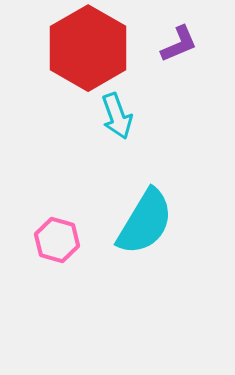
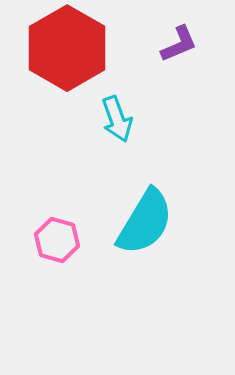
red hexagon: moved 21 px left
cyan arrow: moved 3 px down
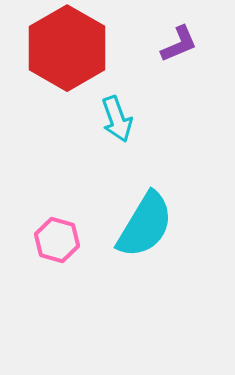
cyan semicircle: moved 3 px down
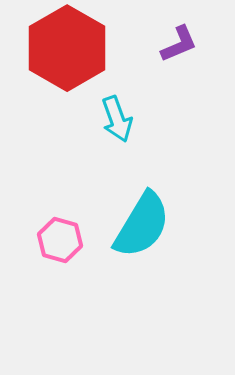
cyan semicircle: moved 3 px left
pink hexagon: moved 3 px right
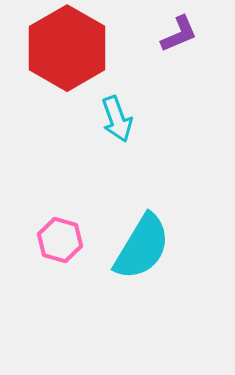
purple L-shape: moved 10 px up
cyan semicircle: moved 22 px down
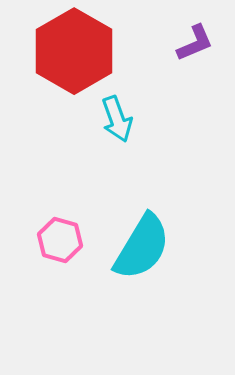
purple L-shape: moved 16 px right, 9 px down
red hexagon: moved 7 px right, 3 px down
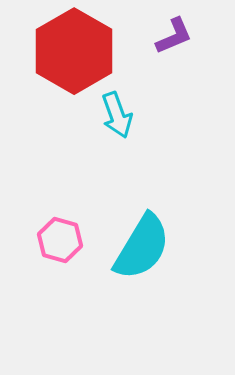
purple L-shape: moved 21 px left, 7 px up
cyan arrow: moved 4 px up
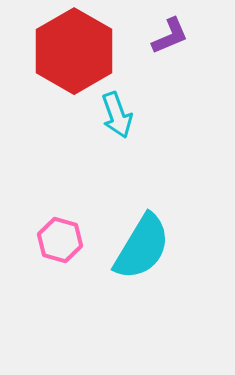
purple L-shape: moved 4 px left
